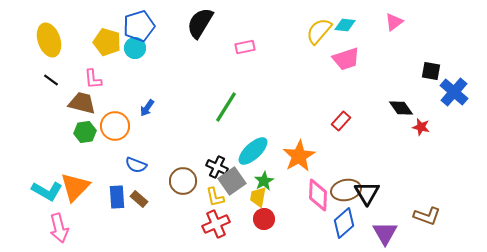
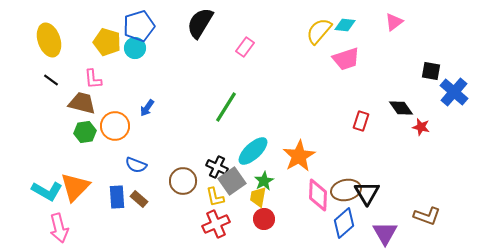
pink rectangle at (245, 47): rotated 42 degrees counterclockwise
red rectangle at (341, 121): moved 20 px right; rotated 24 degrees counterclockwise
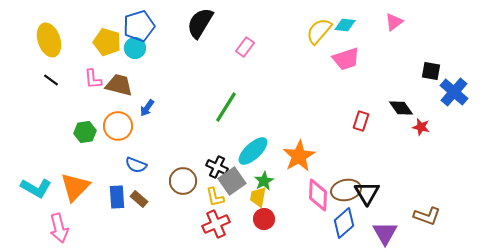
brown trapezoid at (82, 103): moved 37 px right, 18 px up
orange circle at (115, 126): moved 3 px right
cyan L-shape at (47, 191): moved 11 px left, 3 px up
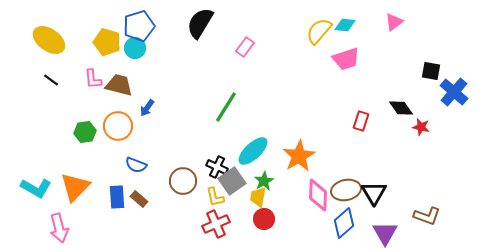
yellow ellipse at (49, 40): rotated 36 degrees counterclockwise
black triangle at (367, 193): moved 7 px right
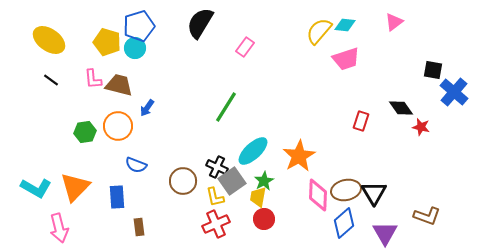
black square at (431, 71): moved 2 px right, 1 px up
brown rectangle at (139, 199): moved 28 px down; rotated 42 degrees clockwise
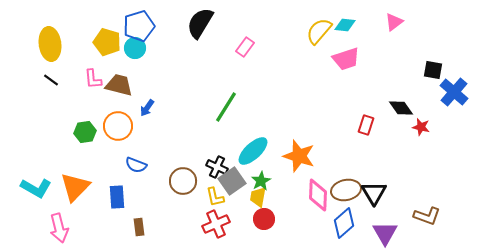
yellow ellipse at (49, 40): moved 1 px right, 4 px down; rotated 48 degrees clockwise
red rectangle at (361, 121): moved 5 px right, 4 px down
orange star at (299, 156): rotated 24 degrees counterclockwise
green star at (264, 181): moved 3 px left
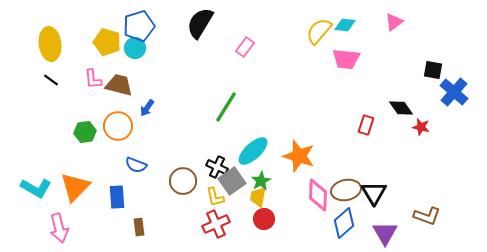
pink trapezoid at (346, 59): rotated 24 degrees clockwise
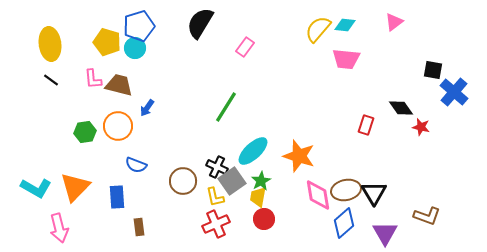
yellow semicircle at (319, 31): moved 1 px left, 2 px up
pink diamond at (318, 195): rotated 12 degrees counterclockwise
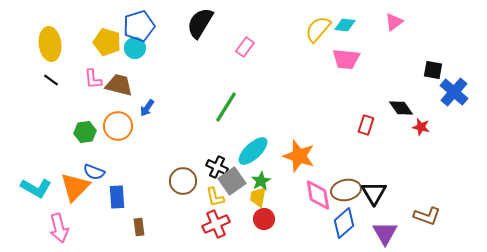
blue semicircle at (136, 165): moved 42 px left, 7 px down
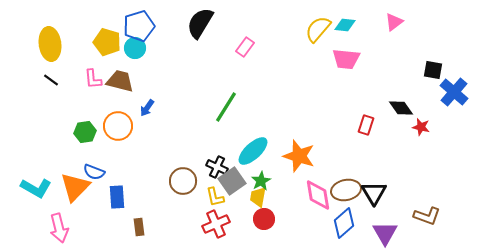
brown trapezoid at (119, 85): moved 1 px right, 4 px up
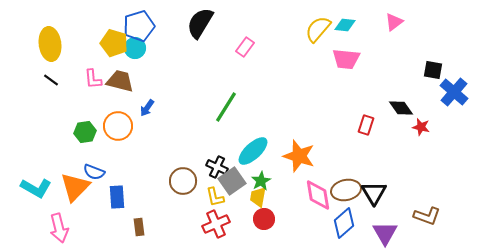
yellow pentagon at (107, 42): moved 7 px right, 1 px down
